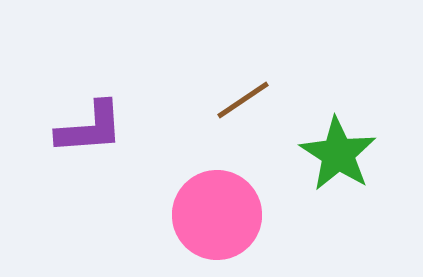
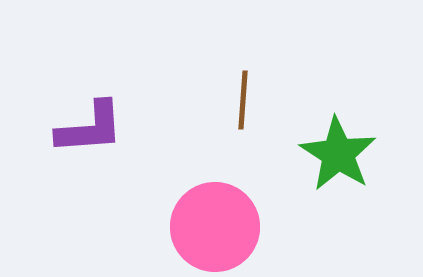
brown line: rotated 52 degrees counterclockwise
pink circle: moved 2 px left, 12 px down
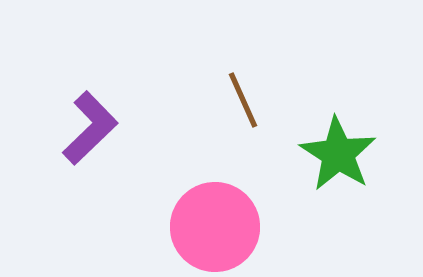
brown line: rotated 28 degrees counterclockwise
purple L-shape: rotated 40 degrees counterclockwise
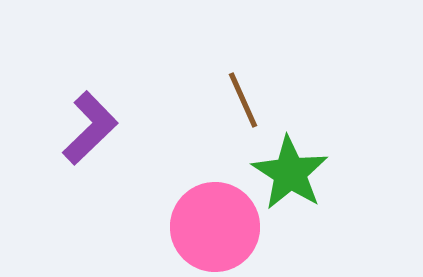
green star: moved 48 px left, 19 px down
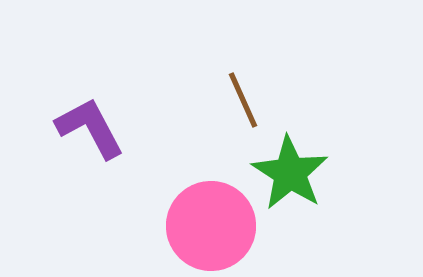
purple L-shape: rotated 74 degrees counterclockwise
pink circle: moved 4 px left, 1 px up
